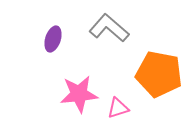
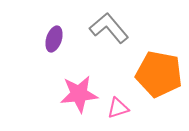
gray L-shape: rotated 9 degrees clockwise
purple ellipse: moved 1 px right
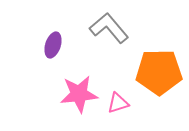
purple ellipse: moved 1 px left, 6 px down
orange pentagon: moved 2 px up; rotated 12 degrees counterclockwise
pink triangle: moved 5 px up
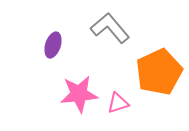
gray L-shape: moved 1 px right
orange pentagon: rotated 24 degrees counterclockwise
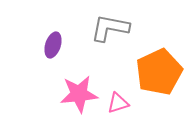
gray L-shape: rotated 39 degrees counterclockwise
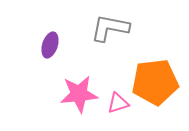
purple ellipse: moved 3 px left
orange pentagon: moved 4 px left, 10 px down; rotated 18 degrees clockwise
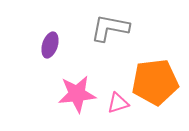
pink star: moved 2 px left
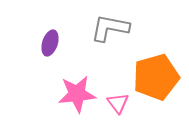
purple ellipse: moved 2 px up
orange pentagon: moved 1 px right, 5 px up; rotated 9 degrees counterclockwise
pink triangle: rotated 50 degrees counterclockwise
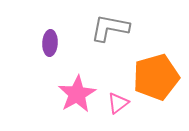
purple ellipse: rotated 15 degrees counterclockwise
pink star: rotated 24 degrees counterclockwise
pink triangle: rotated 30 degrees clockwise
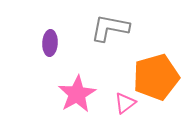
pink triangle: moved 7 px right
